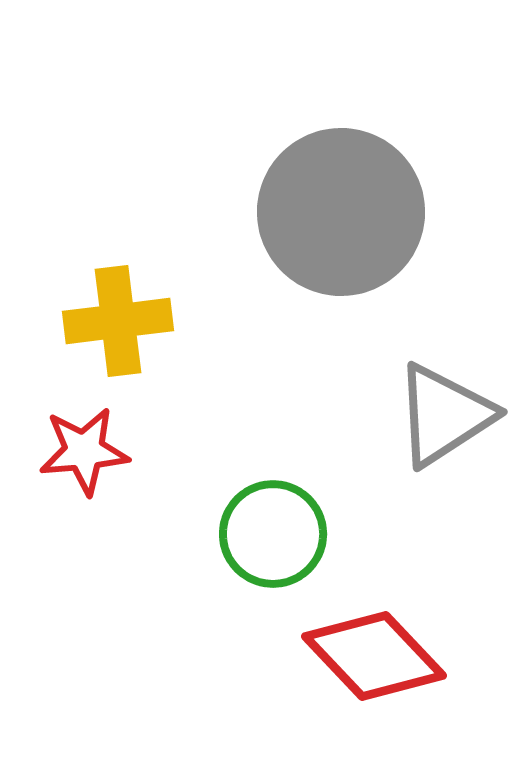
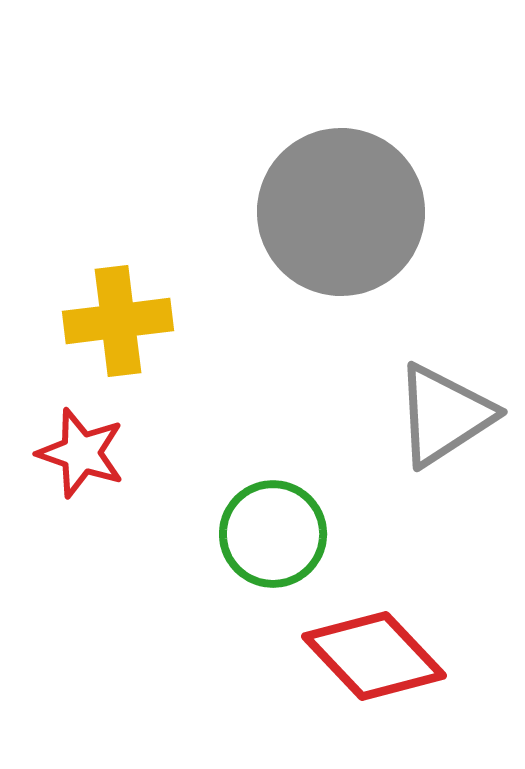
red star: moved 3 px left, 2 px down; rotated 24 degrees clockwise
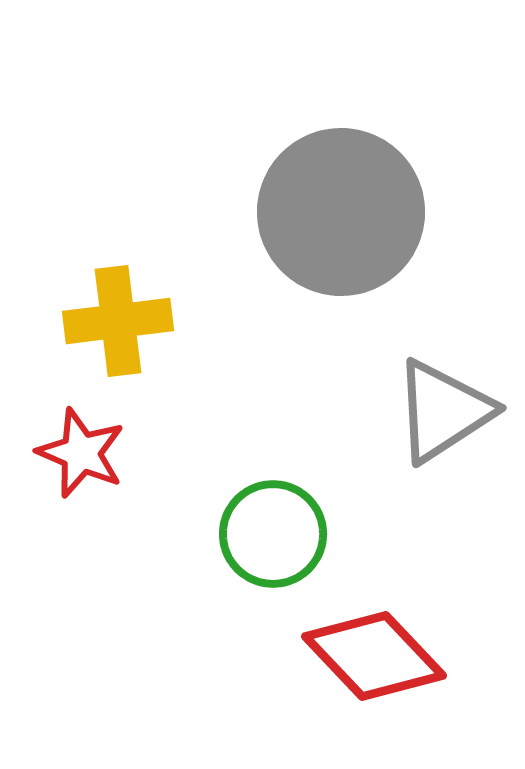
gray triangle: moved 1 px left, 4 px up
red star: rotated 4 degrees clockwise
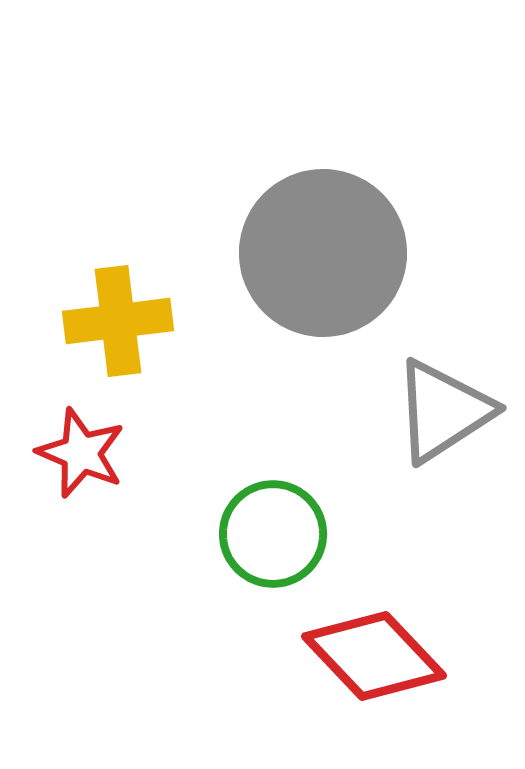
gray circle: moved 18 px left, 41 px down
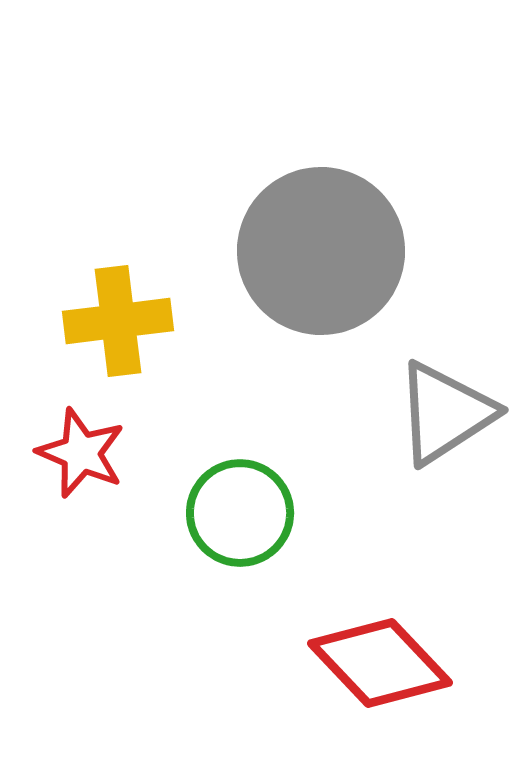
gray circle: moved 2 px left, 2 px up
gray triangle: moved 2 px right, 2 px down
green circle: moved 33 px left, 21 px up
red diamond: moved 6 px right, 7 px down
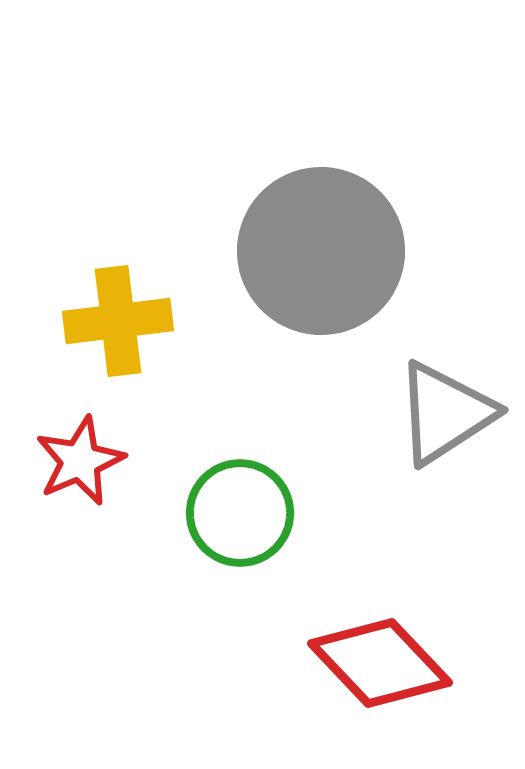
red star: moved 1 px left, 8 px down; rotated 26 degrees clockwise
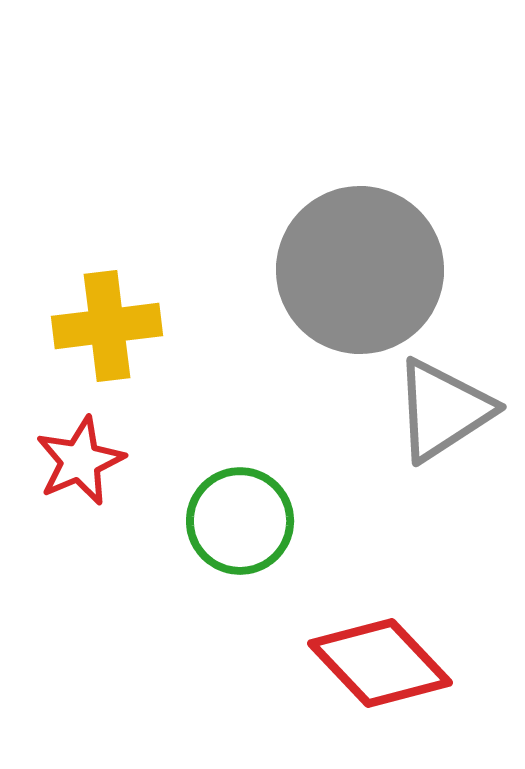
gray circle: moved 39 px right, 19 px down
yellow cross: moved 11 px left, 5 px down
gray triangle: moved 2 px left, 3 px up
green circle: moved 8 px down
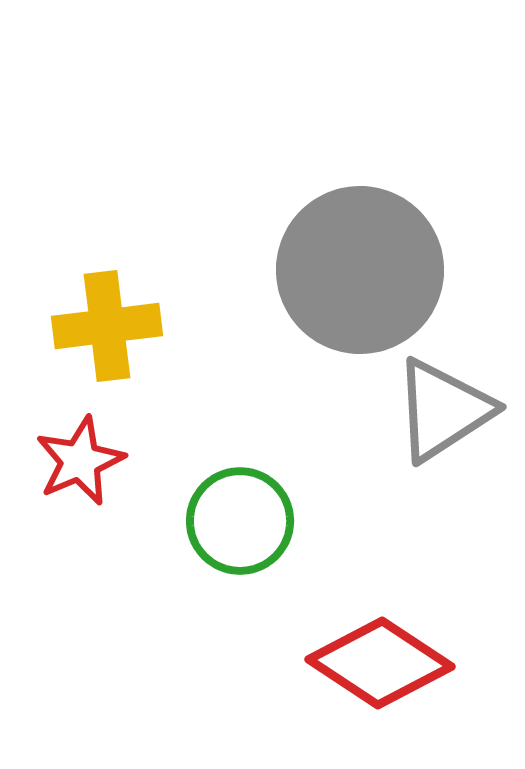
red diamond: rotated 13 degrees counterclockwise
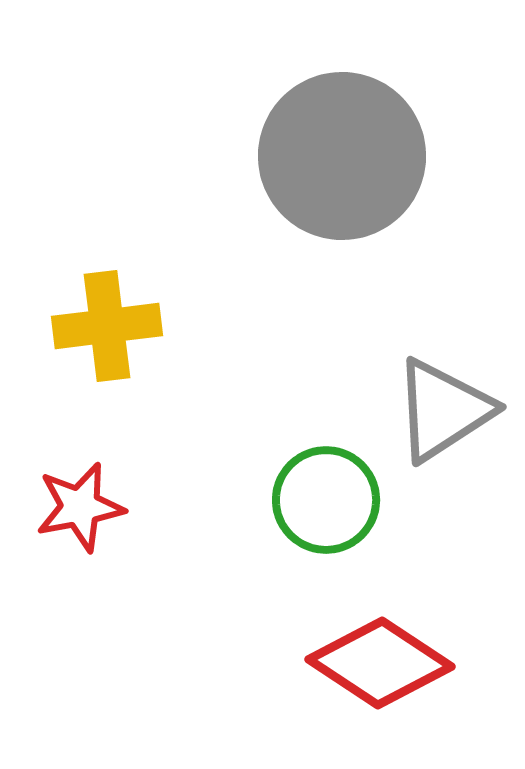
gray circle: moved 18 px left, 114 px up
red star: moved 46 px down; rotated 12 degrees clockwise
green circle: moved 86 px right, 21 px up
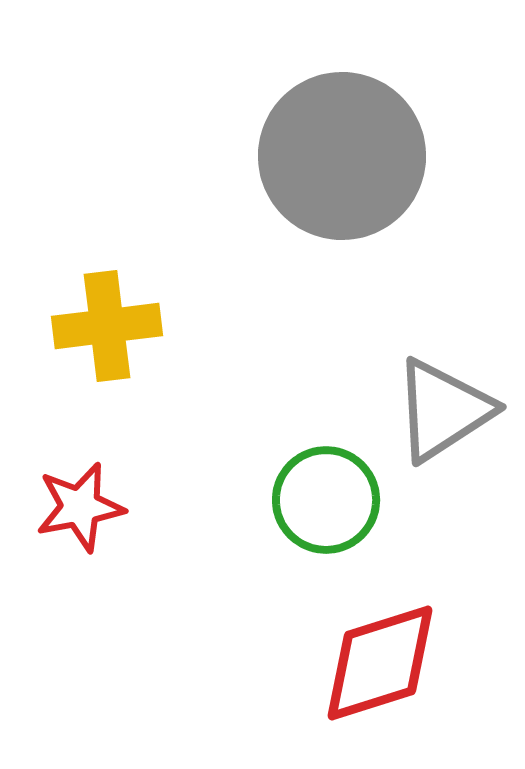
red diamond: rotated 51 degrees counterclockwise
